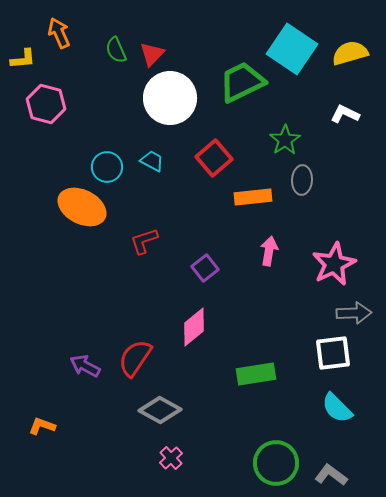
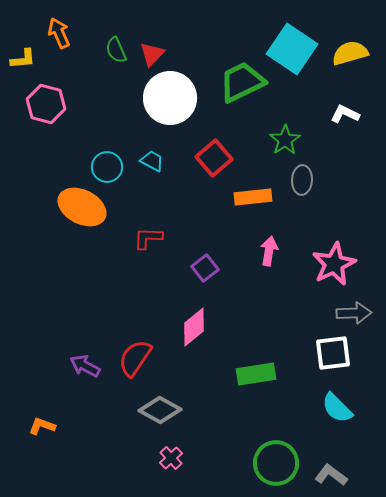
red L-shape: moved 4 px right, 3 px up; rotated 20 degrees clockwise
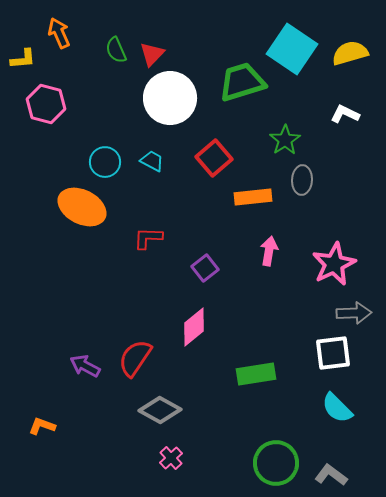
green trapezoid: rotated 9 degrees clockwise
cyan circle: moved 2 px left, 5 px up
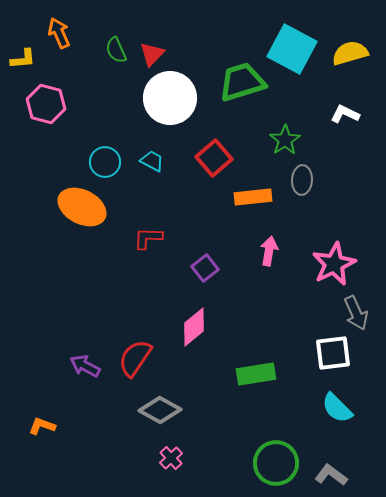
cyan square: rotated 6 degrees counterclockwise
gray arrow: moved 2 px right; rotated 68 degrees clockwise
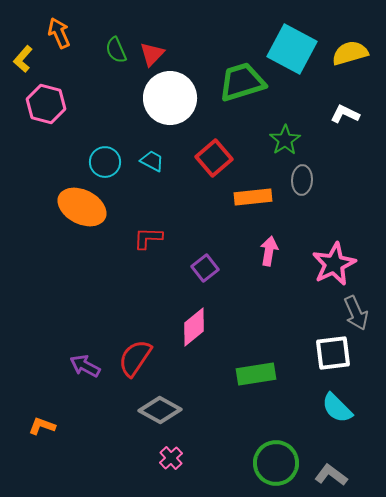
yellow L-shape: rotated 136 degrees clockwise
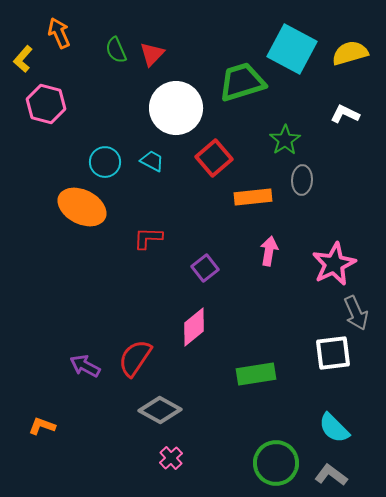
white circle: moved 6 px right, 10 px down
cyan semicircle: moved 3 px left, 20 px down
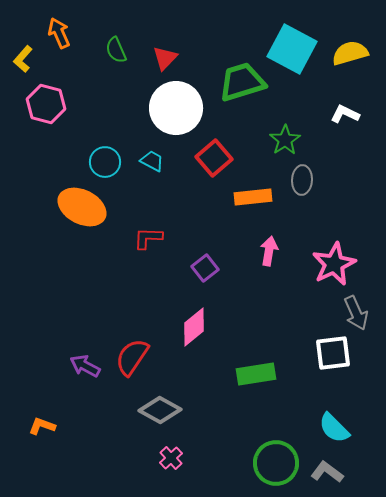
red triangle: moved 13 px right, 4 px down
red semicircle: moved 3 px left, 1 px up
gray L-shape: moved 4 px left, 3 px up
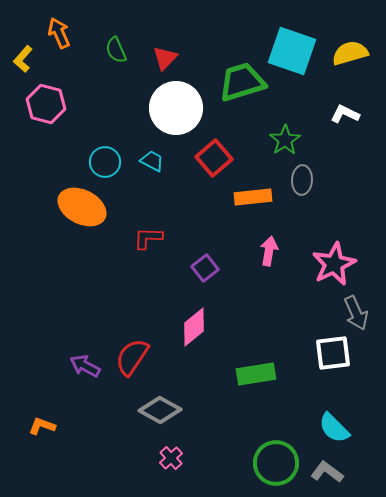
cyan square: moved 2 px down; rotated 9 degrees counterclockwise
